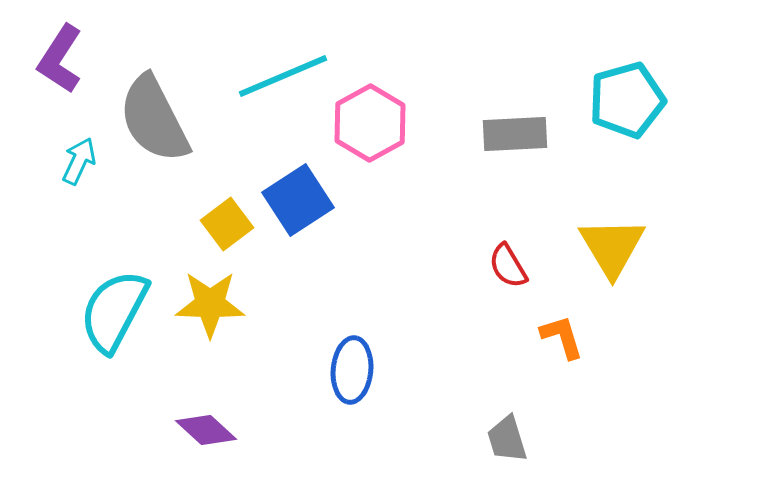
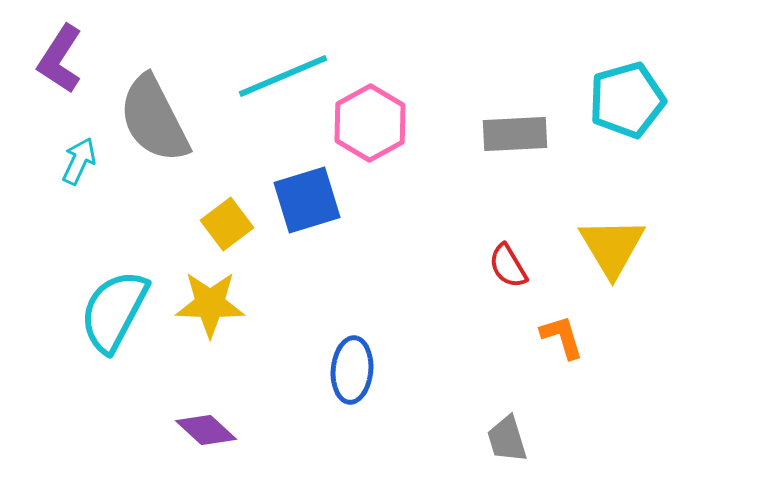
blue square: moved 9 px right; rotated 16 degrees clockwise
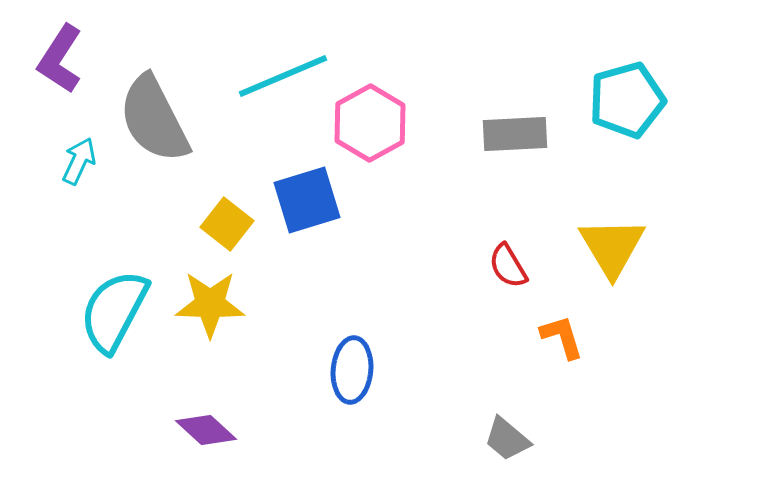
yellow square: rotated 15 degrees counterclockwise
gray trapezoid: rotated 33 degrees counterclockwise
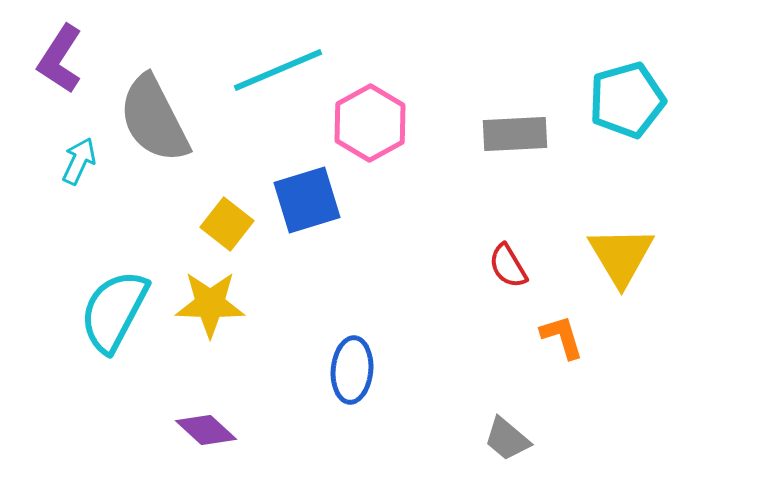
cyan line: moved 5 px left, 6 px up
yellow triangle: moved 9 px right, 9 px down
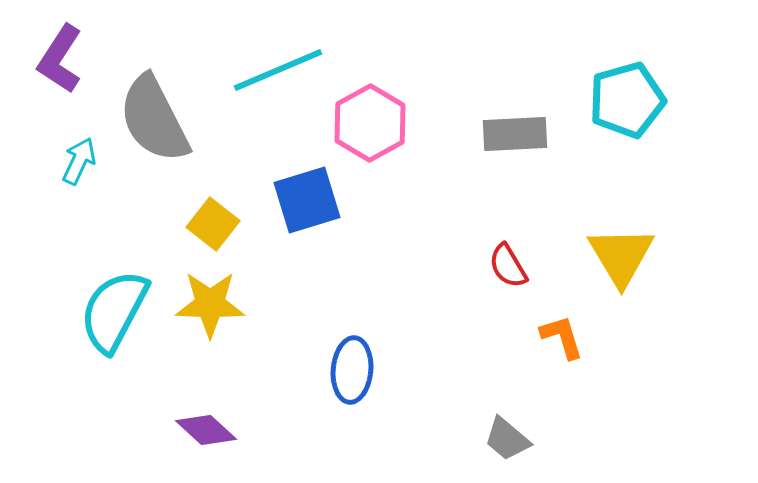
yellow square: moved 14 px left
